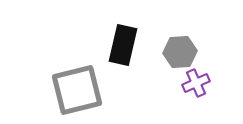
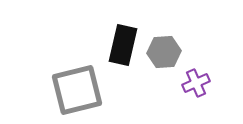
gray hexagon: moved 16 px left
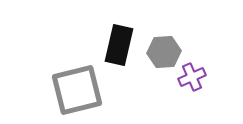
black rectangle: moved 4 px left
purple cross: moved 4 px left, 6 px up
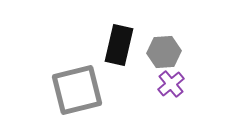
purple cross: moved 21 px left, 7 px down; rotated 16 degrees counterclockwise
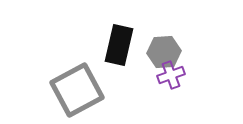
purple cross: moved 9 px up; rotated 20 degrees clockwise
gray square: rotated 14 degrees counterclockwise
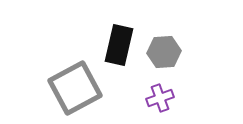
purple cross: moved 11 px left, 23 px down
gray square: moved 2 px left, 2 px up
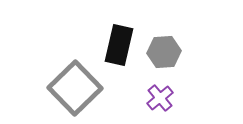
gray square: rotated 16 degrees counterclockwise
purple cross: rotated 20 degrees counterclockwise
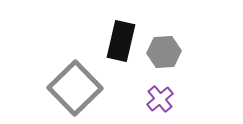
black rectangle: moved 2 px right, 4 px up
purple cross: moved 1 px down
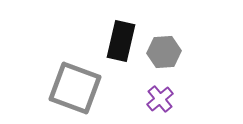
gray square: rotated 26 degrees counterclockwise
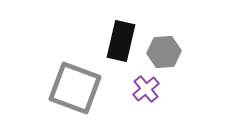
purple cross: moved 14 px left, 10 px up
